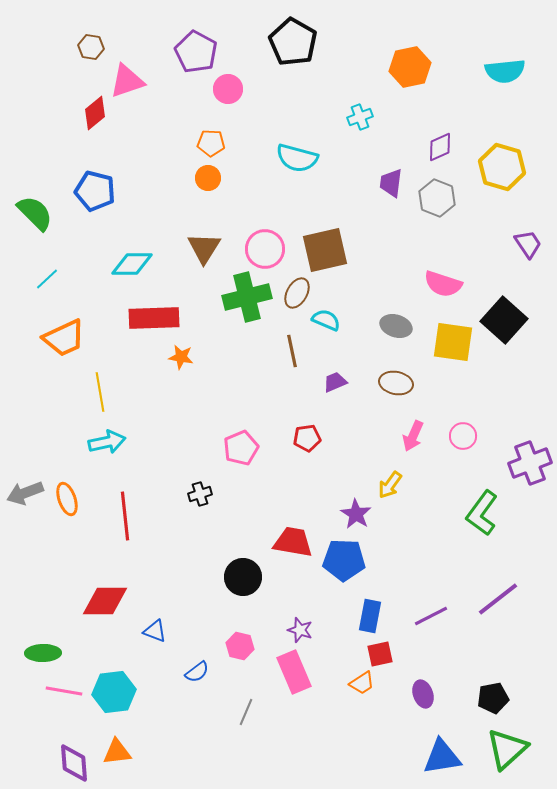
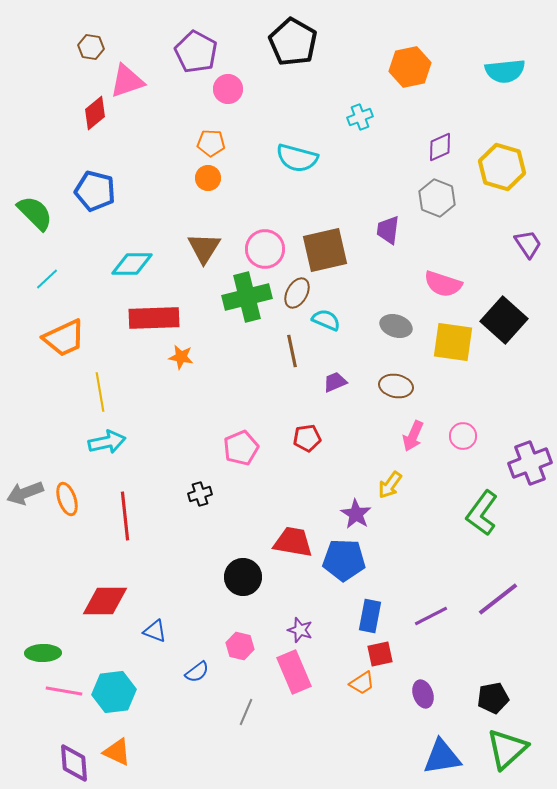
purple trapezoid at (391, 183): moved 3 px left, 47 px down
brown ellipse at (396, 383): moved 3 px down
orange triangle at (117, 752): rotated 32 degrees clockwise
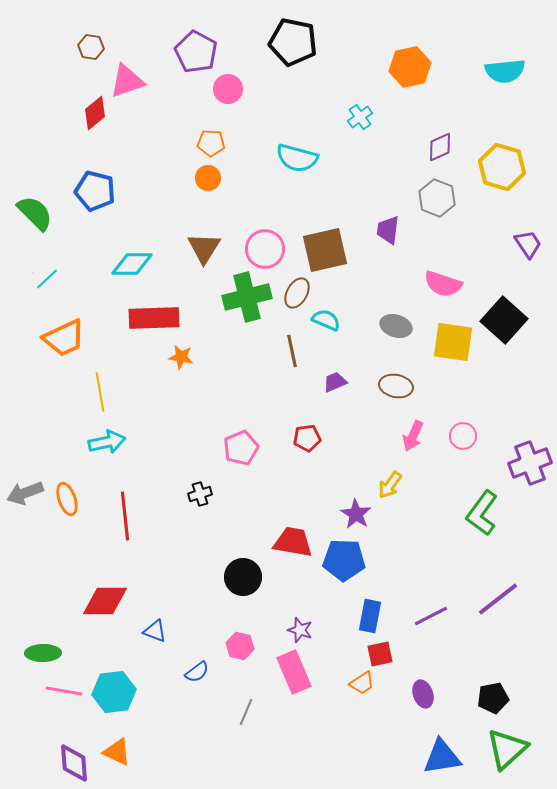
black pentagon at (293, 42): rotated 18 degrees counterclockwise
cyan cross at (360, 117): rotated 15 degrees counterclockwise
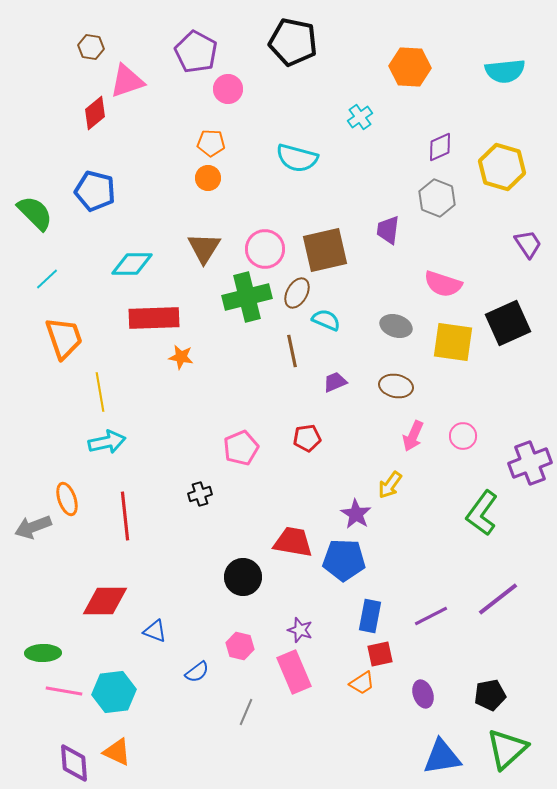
orange hexagon at (410, 67): rotated 15 degrees clockwise
black square at (504, 320): moved 4 px right, 3 px down; rotated 24 degrees clockwise
orange trapezoid at (64, 338): rotated 84 degrees counterclockwise
gray arrow at (25, 493): moved 8 px right, 34 px down
black pentagon at (493, 698): moved 3 px left, 3 px up
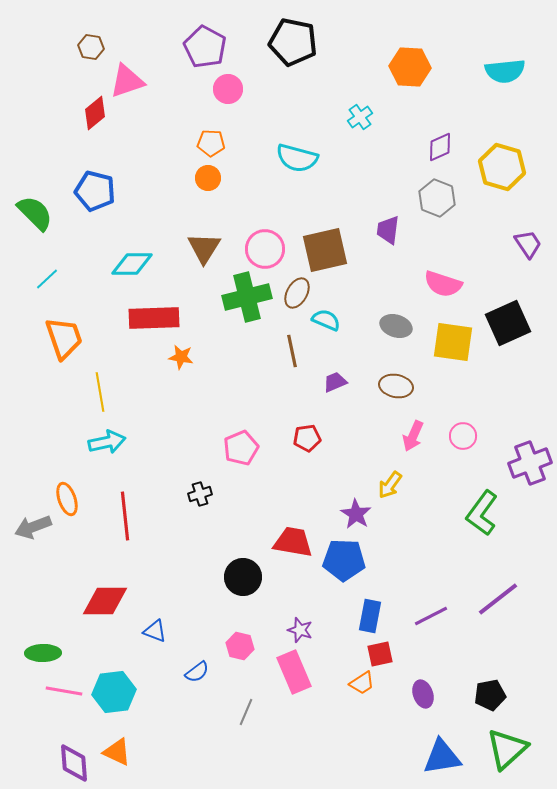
purple pentagon at (196, 52): moved 9 px right, 5 px up
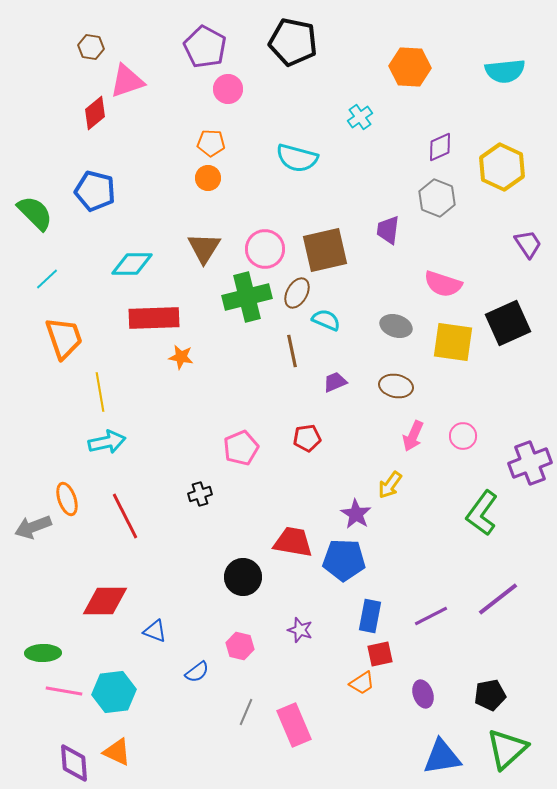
yellow hexagon at (502, 167): rotated 9 degrees clockwise
red line at (125, 516): rotated 21 degrees counterclockwise
pink rectangle at (294, 672): moved 53 px down
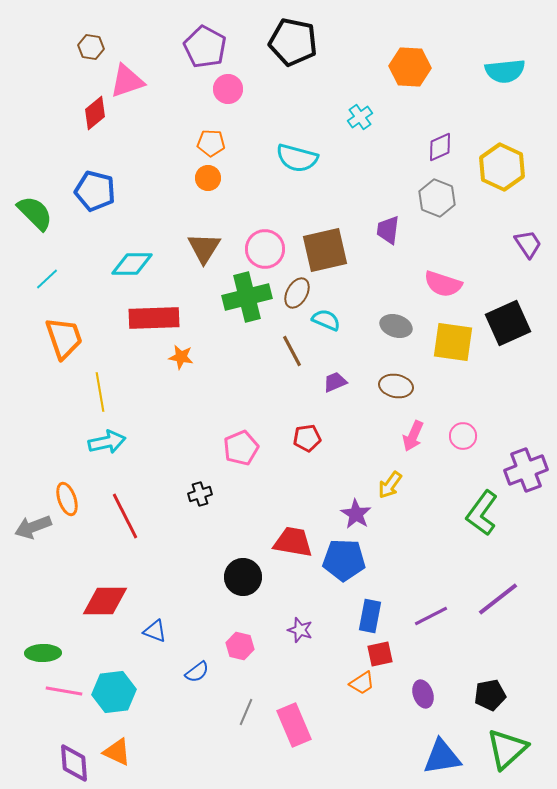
brown line at (292, 351): rotated 16 degrees counterclockwise
purple cross at (530, 463): moved 4 px left, 7 px down
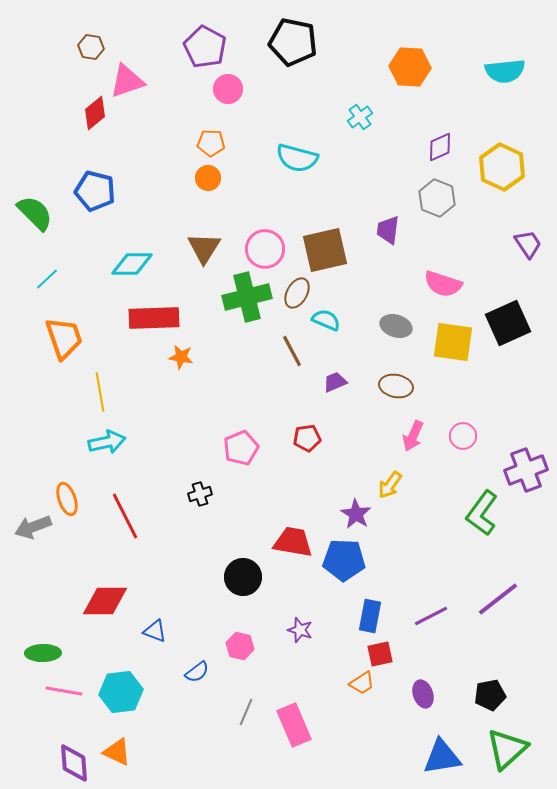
cyan hexagon at (114, 692): moved 7 px right
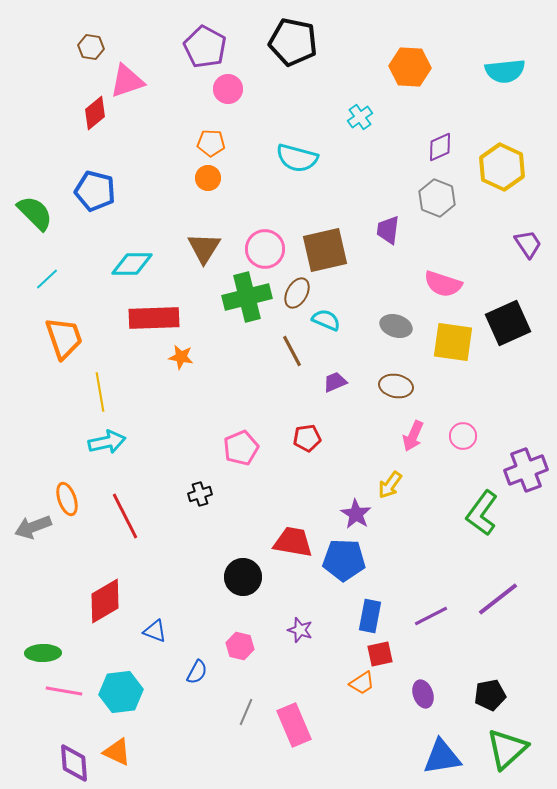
red diamond at (105, 601): rotated 30 degrees counterclockwise
blue semicircle at (197, 672): rotated 25 degrees counterclockwise
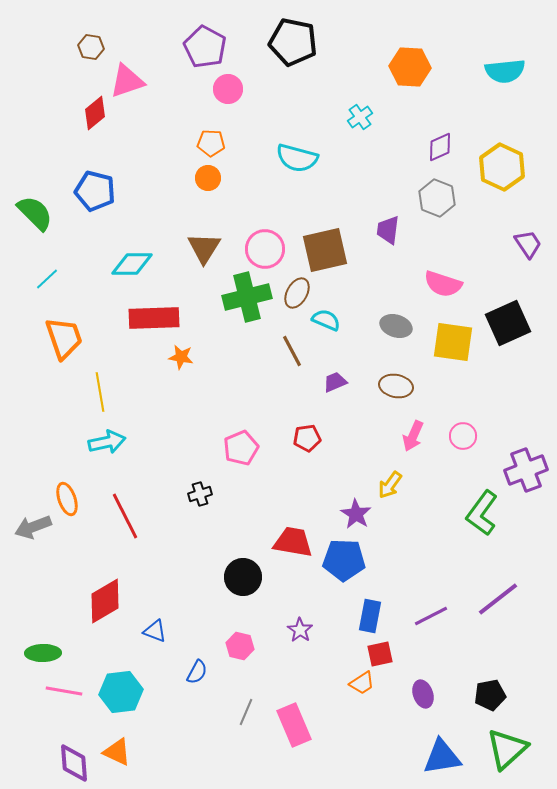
purple star at (300, 630): rotated 15 degrees clockwise
